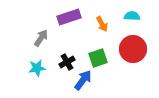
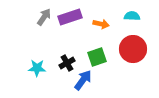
purple rectangle: moved 1 px right
orange arrow: moved 1 px left; rotated 49 degrees counterclockwise
gray arrow: moved 3 px right, 21 px up
green square: moved 1 px left, 1 px up
black cross: moved 1 px down
cyan star: rotated 12 degrees clockwise
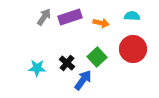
orange arrow: moved 1 px up
green square: rotated 24 degrees counterclockwise
black cross: rotated 21 degrees counterclockwise
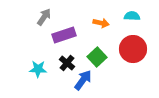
purple rectangle: moved 6 px left, 18 px down
cyan star: moved 1 px right, 1 px down
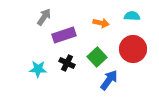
black cross: rotated 14 degrees counterclockwise
blue arrow: moved 26 px right
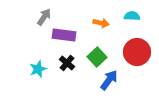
purple rectangle: rotated 25 degrees clockwise
red circle: moved 4 px right, 3 px down
black cross: rotated 14 degrees clockwise
cyan star: rotated 24 degrees counterclockwise
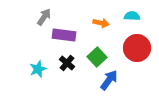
red circle: moved 4 px up
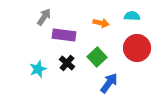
blue arrow: moved 3 px down
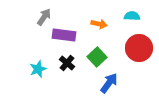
orange arrow: moved 2 px left, 1 px down
red circle: moved 2 px right
